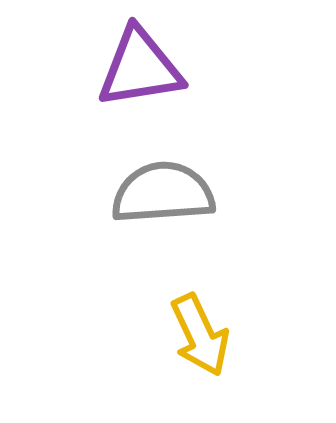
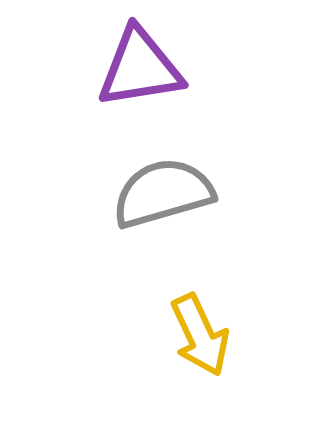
gray semicircle: rotated 12 degrees counterclockwise
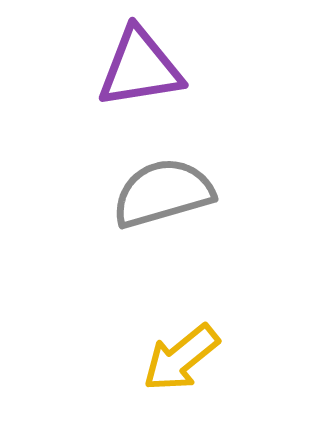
yellow arrow: moved 19 px left, 23 px down; rotated 76 degrees clockwise
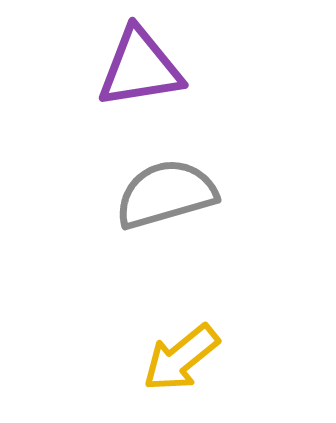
gray semicircle: moved 3 px right, 1 px down
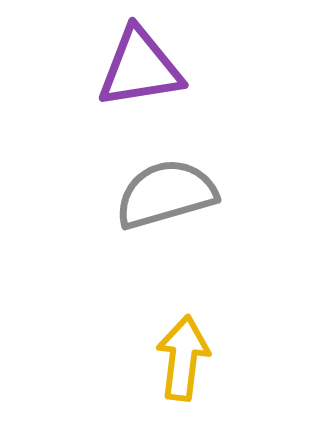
yellow arrow: moved 2 px right; rotated 136 degrees clockwise
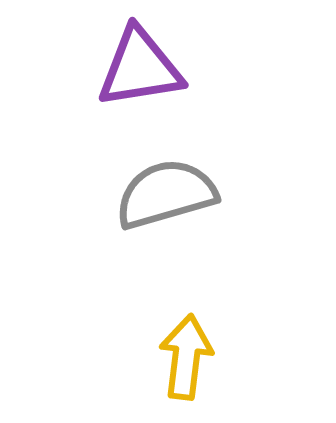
yellow arrow: moved 3 px right, 1 px up
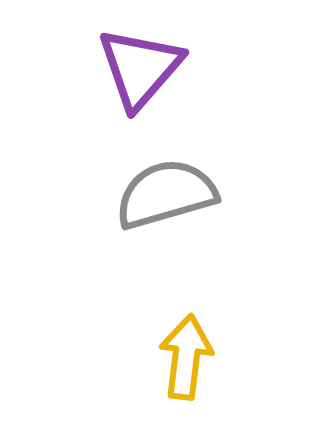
purple triangle: rotated 40 degrees counterclockwise
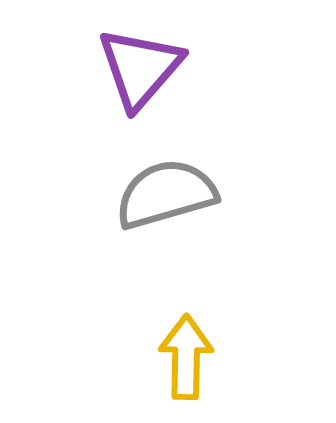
yellow arrow: rotated 6 degrees counterclockwise
